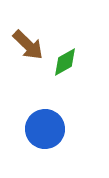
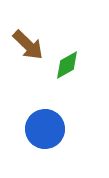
green diamond: moved 2 px right, 3 px down
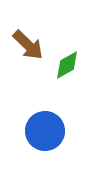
blue circle: moved 2 px down
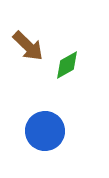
brown arrow: moved 1 px down
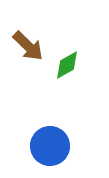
blue circle: moved 5 px right, 15 px down
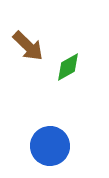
green diamond: moved 1 px right, 2 px down
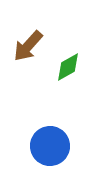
brown arrow: rotated 88 degrees clockwise
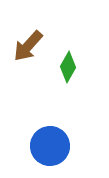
green diamond: rotated 32 degrees counterclockwise
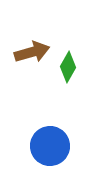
brown arrow: moved 4 px right, 6 px down; rotated 148 degrees counterclockwise
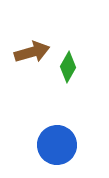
blue circle: moved 7 px right, 1 px up
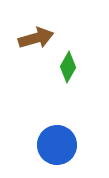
brown arrow: moved 4 px right, 14 px up
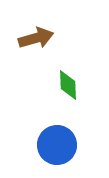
green diamond: moved 18 px down; rotated 32 degrees counterclockwise
